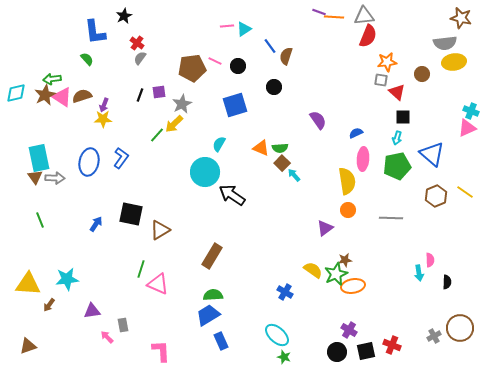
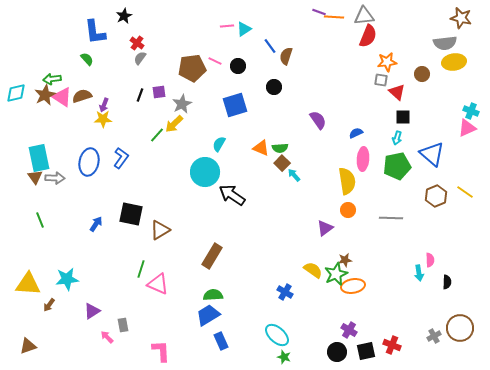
purple triangle at (92, 311): rotated 24 degrees counterclockwise
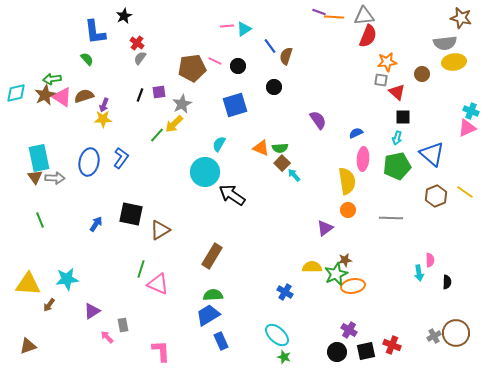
brown semicircle at (82, 96): moved 2 px right
yellow semicircle at (313, 270): moved 1 px left, 3 px up; rotated 36 degrees counterclockwise
brown circle at (460, 328): moved 4 px left, 5 px down
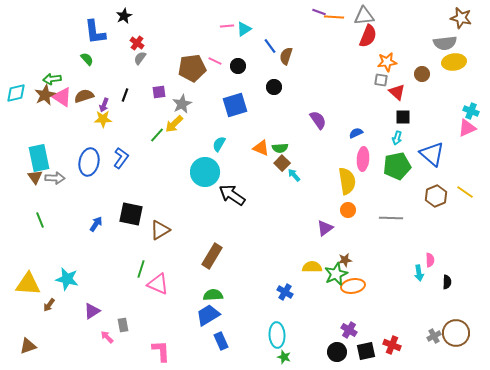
black line at (140, 95): moved 15 px left
cyan star at (67, 279): rotated 20 degrees clockwise
cyan ellipse at (277, 335): rotated 45 degrees clockwise
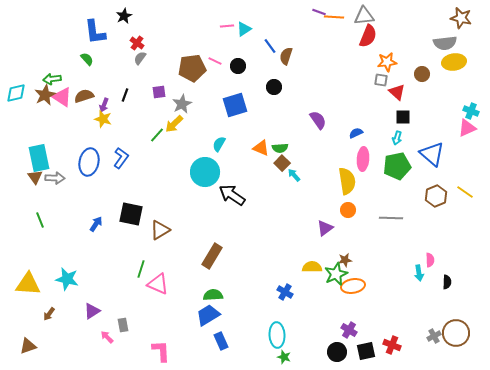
yellow star at (103, 119): rotated 18 degrees clockwise
brown arrow at (49, 305): moved 9 px down
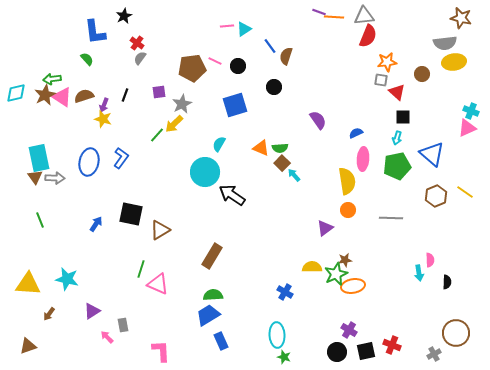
gray cross at (434, 336): moved 18 px down
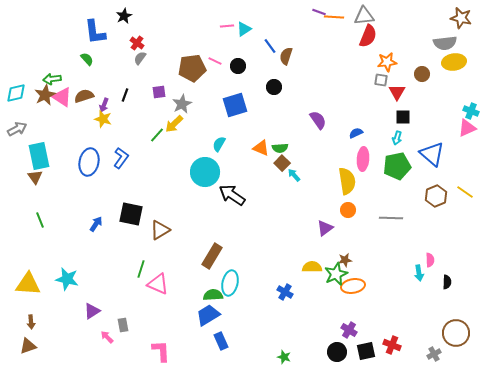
red triangle at (397, 92): rotated 18 degrees clockwise
cyan rectangle at (39, 158): moved 2 px up
gray arrow at (55, 178): moved 38 px left, 49 px up; rotated 30 degrees counterclockwise
brown arrow at (49, 314): moved 18 px left, 8 px down; rotated 40 degrees counterclockwise
cyan ellipse at (277, 335): moved 47 px left, 52 px up; rotated 15 degrees clockwise
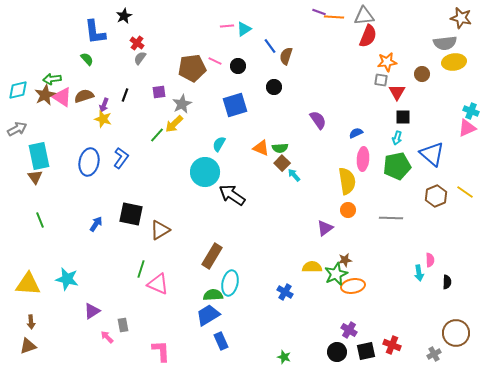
cyan diamond at (16, 93): moved 2 px right, 3 px up
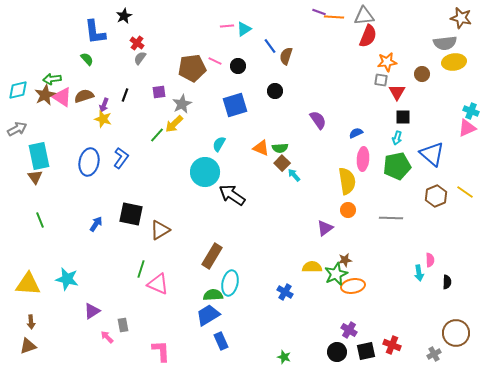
black circle at (274, 87): moved 1 px right, 4 px down
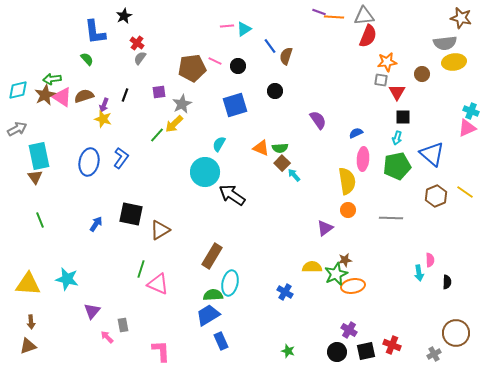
purple triangle at (92, 311): rotated 18 degrees counterclockwise
green star at (284, 357): moved 4 px right, 6 px up
